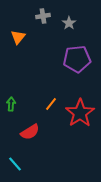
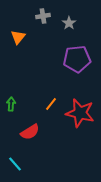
red star: rotated 24 degrees counterclockwise
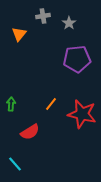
orange triangle: moved 1 px right, 3 px up
red star: moved 2 px right, 1 px down
